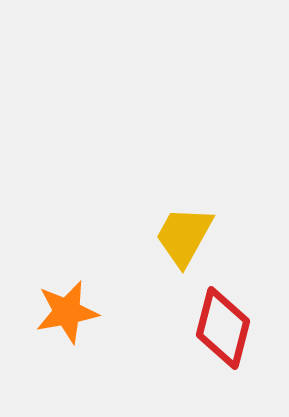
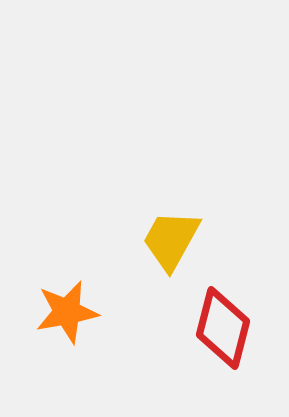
yellow trapezoid: moved 13 px left, 4 px down
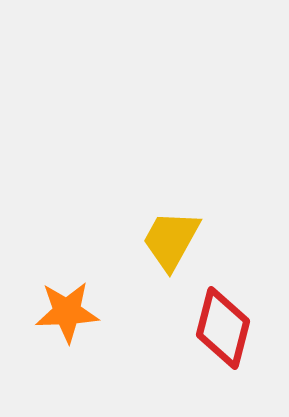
orange star: rotated 8 degrees clockwise
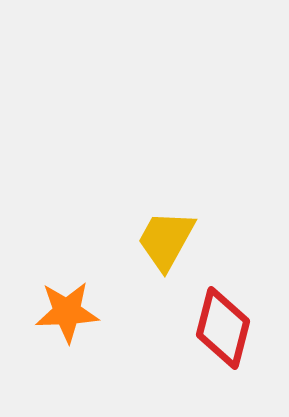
yellow trapezoid: moved 5 px left
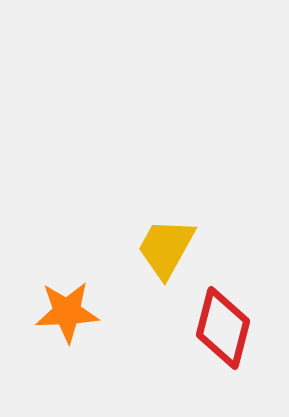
yellow trapezoid: moved 8 px down
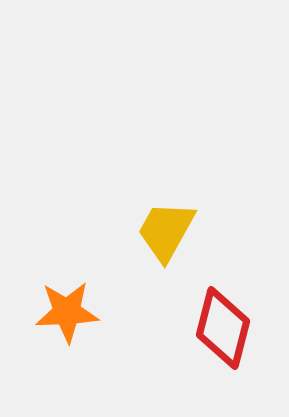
yellow trapezoid: moved 17 px up
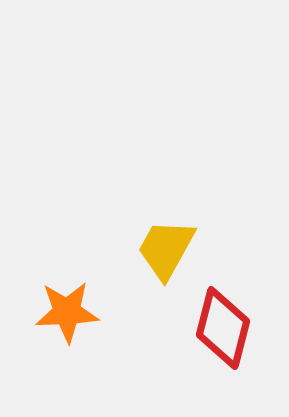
yellow trapezoid: moved 18 px down
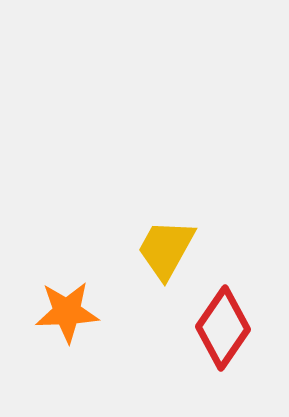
red diamond: rotated 20 degrees clockwise
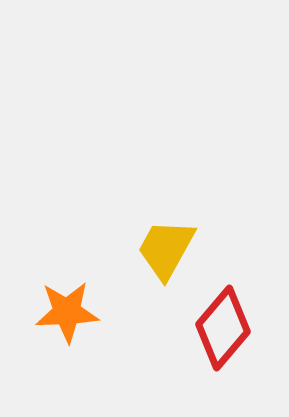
red diamond: rotated 6 degrees clockwise
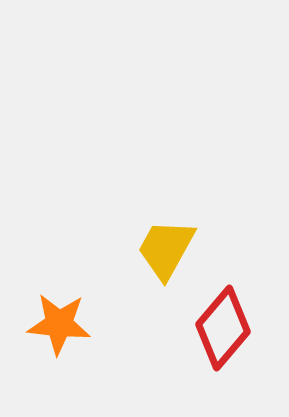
orange star: moved 8 px left, 12 px down; rotated 8 degrees clockwise
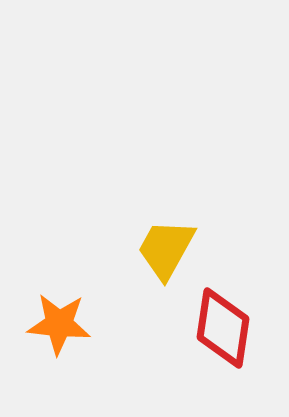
red diamond: rotated 32 degrees counterclockwise
